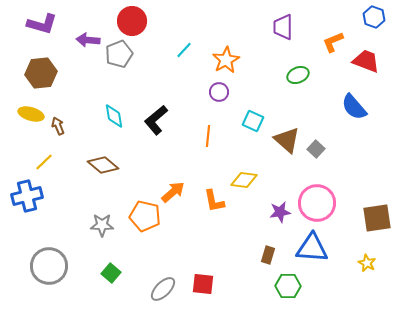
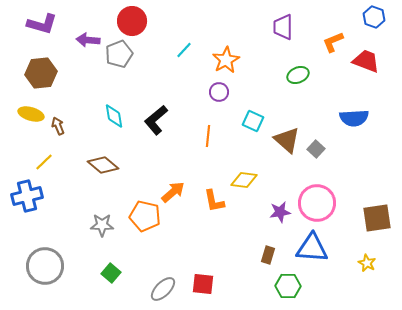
blue semicircle at (354, 107): moved 11 px down; rotated 52 degrees counterclockwise
gray circle at (49, 266): moved 4 px left
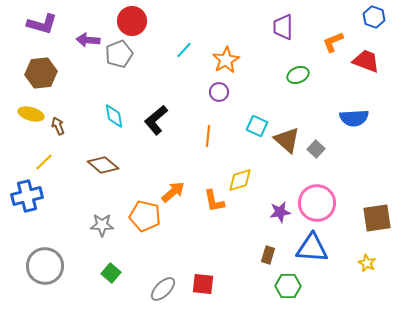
cyan square at (253, 121): moved 4 px right, 5 px down
yellow diamond at (244, 180): moved 4 px left; rotated 24 degrees counterclockwise
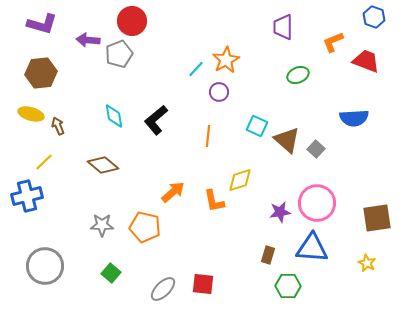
cyan line at (184, 50): moved 12 px right, 19 px down
orange pentagon at (145, 216): moved 11 px down
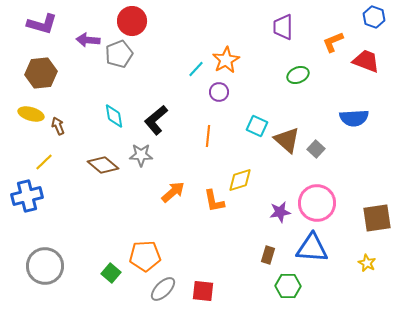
gray star at (102, 225): moved 39 px right, 70 px up
orange pentagon at (145, 227): moved 29 px down; rotated 16 degrees counterclockwise
red square at (203, 284): moved 7 px down
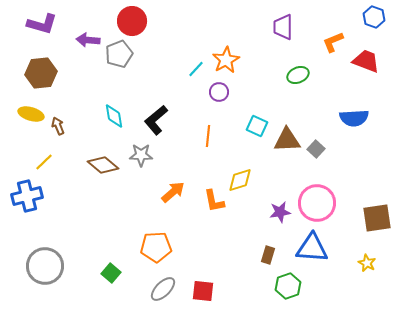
brown triangle at (287, 140): rotated 44 degrees counterclockwise
orange pentagon at (145, 256): moved 11 px right, 9 px up
green hexagon at (288, 286): rotated 20 degrees counterclockwise
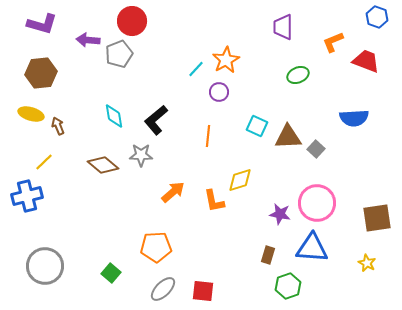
blue hexagon at (374, 17): moved 3 px right
brown triangle at (287, 140): moved 1 px right, 3 px up
purple star at (280, 212): moved 2 px down; rotated 20 degrees clockwise
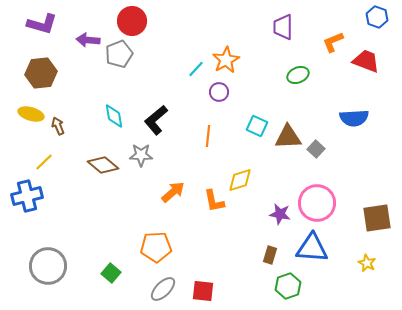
brown rectangle at (268, 255): moved 2 px right
gray circle at (45, 266): moved 3 px right
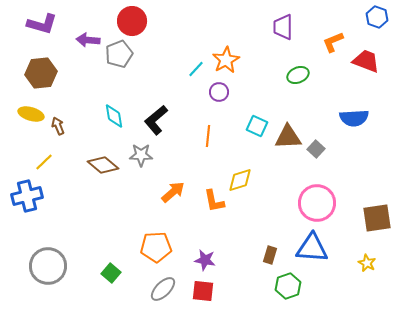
purple star at (280, 214): moved 75 px left, 46 px down
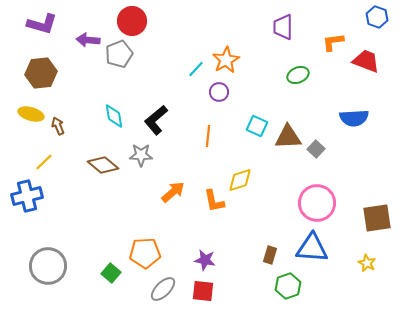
orange L-shape at (333, 42): rotated 15 degrees clockwise
orange pentagon at (156, 247): moved 11 px left, 6 px down
